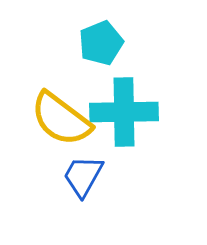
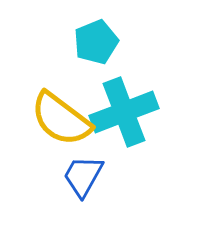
cyan pentagon: moved 5 px left, 1 px up
cyan cross: rotated 20 degrees counterclockwise
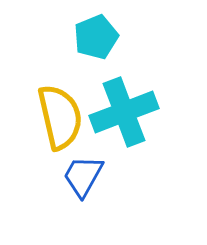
cyan pentagon: moved 5 px up
yellow semicircle: moved 1 px left, 2 px up; rotated 140 degrees counterclockwise
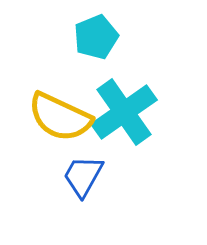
cyan cross: rotated 14 degrees counterclockwise
yellow semicircle: rotated 128 degrees clockwise
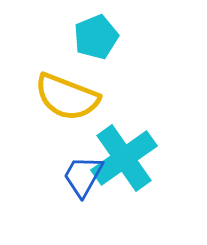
cyan cross: moved 46 px down
yellow semicircle: moved 7 px right, 20 px up; rotated 4 degrees counterclockwise
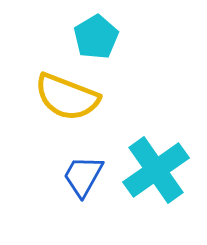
cyan pentagon: rotated 9 degrees counterclockwise
cyan cross: moved 32 px right, 12 px down
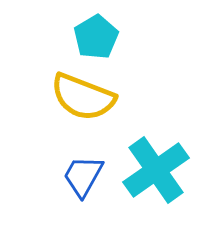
yellow semicircle: moved 16 px right
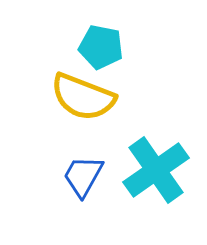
cyan pentagon: moved 5 px right, 10 px down; rotated 30 degrees counterclockwise
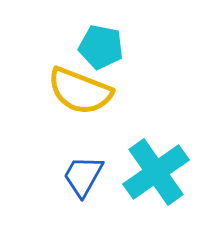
yellow semicircle: moved 3 px left, 6 px up
cyan cross: moved 2 px down
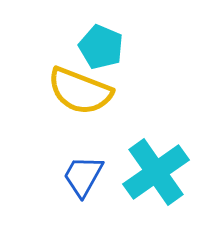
cyan pentagon: rotated 12 degrees clockwise
